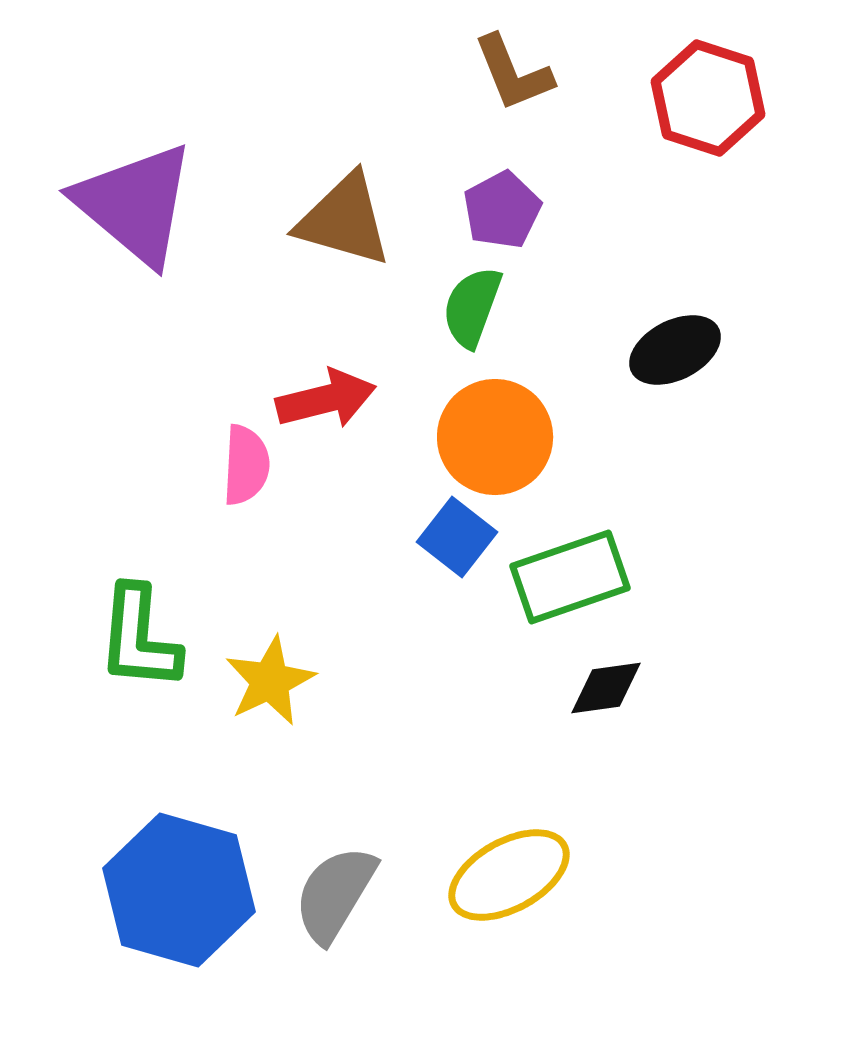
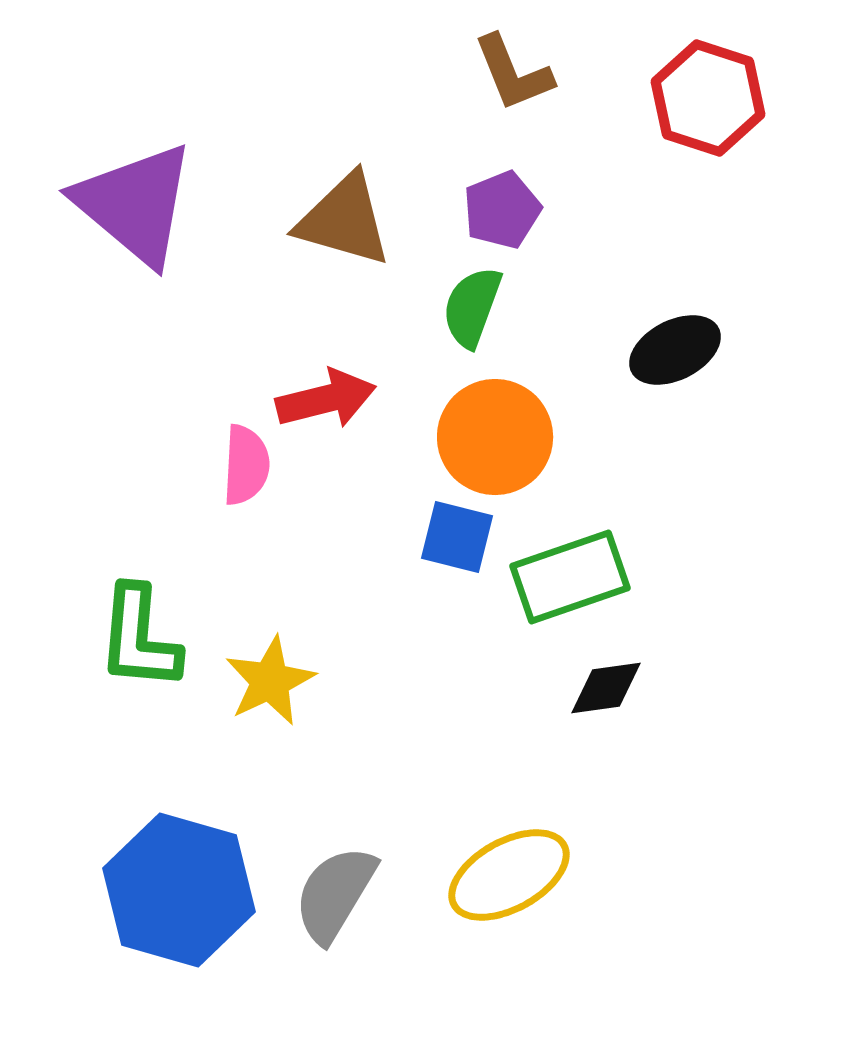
purple pentagon: rotated 6 degrees clockwise
blue square: rotated 24 degrees counterclockwise
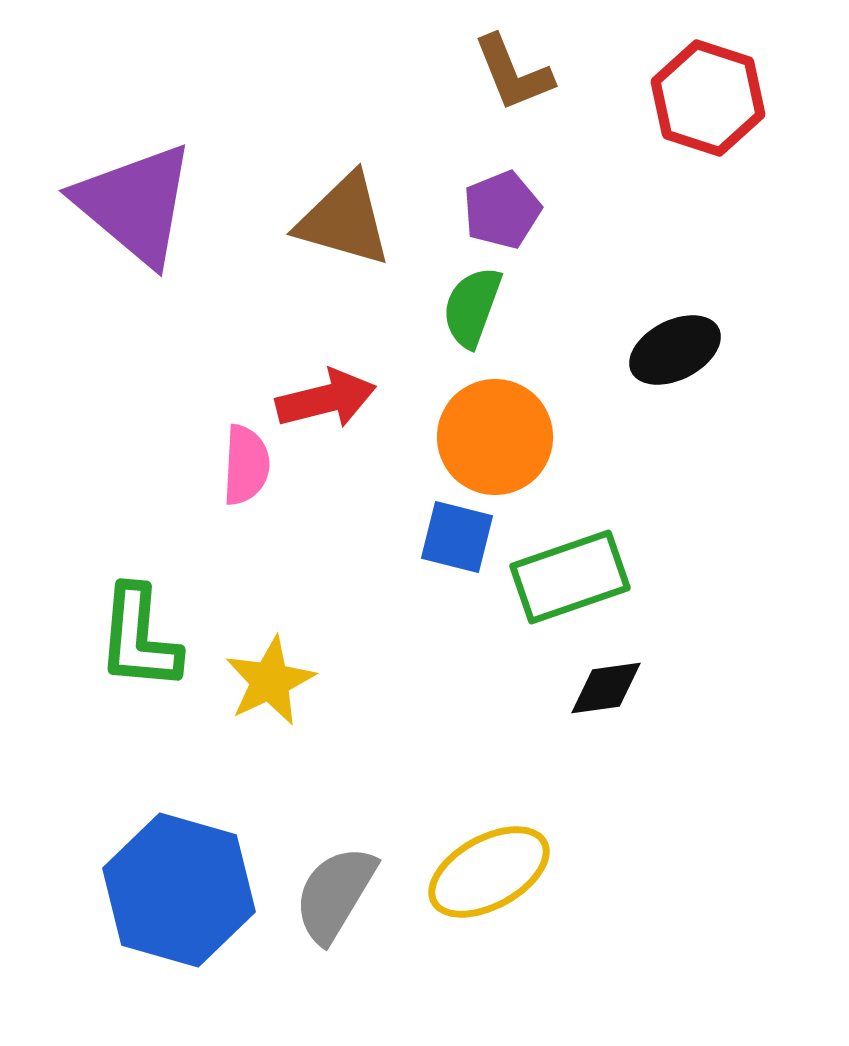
yellow ellipse: moved 20 px left, 3 px up
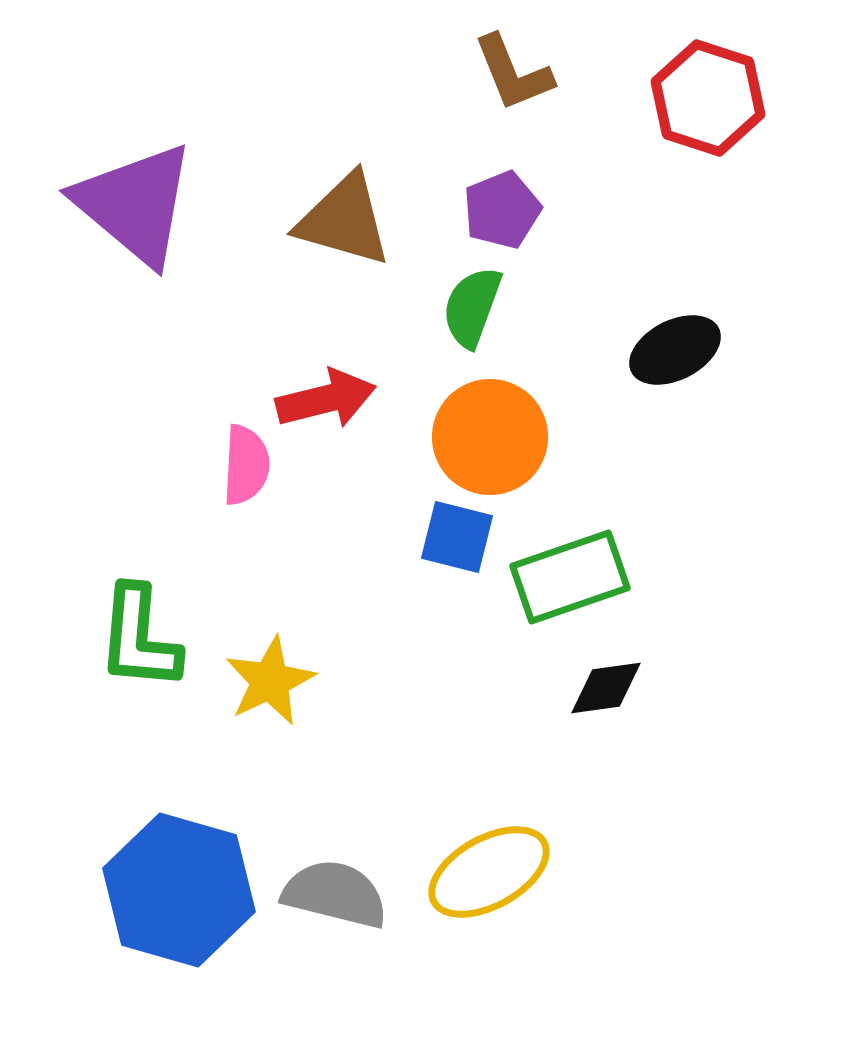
orange circle: moved 5 px left
gray semicircle: rotated 73 degrees clockwise
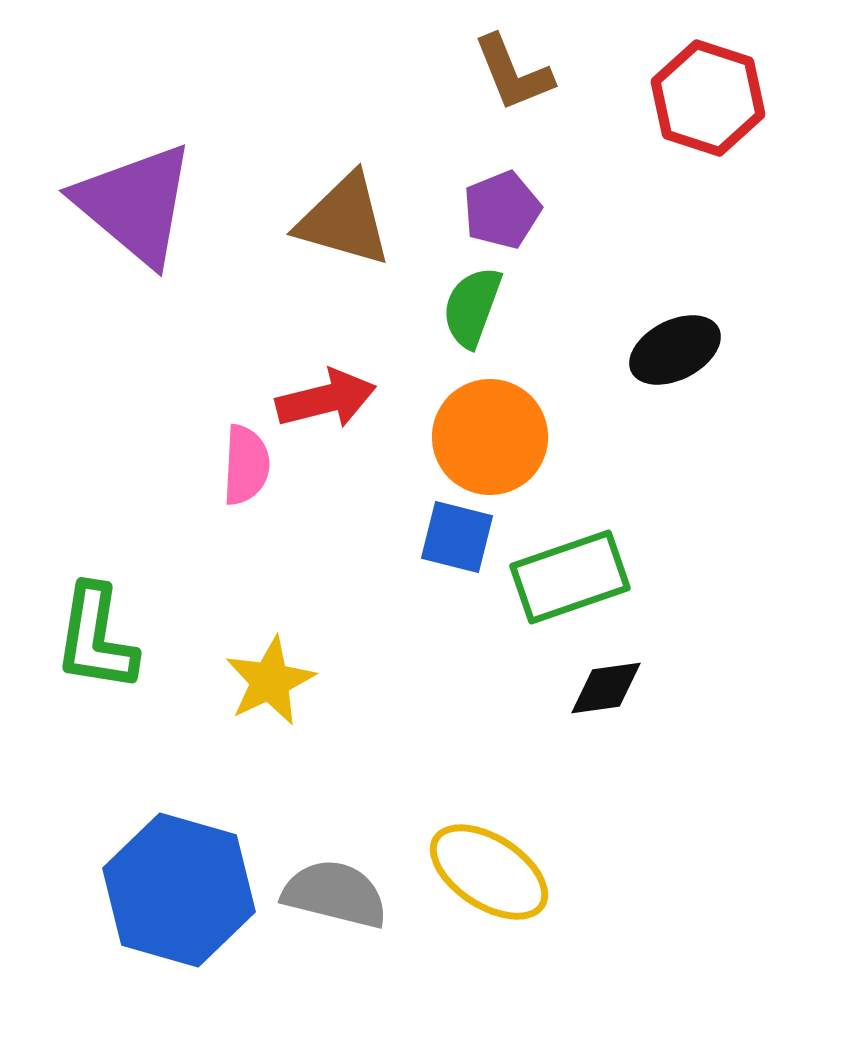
green L-shape: moved 43 px left; rotated 4 degrees clockwise
yellow ellipse: rotated 62 degrees clockwise
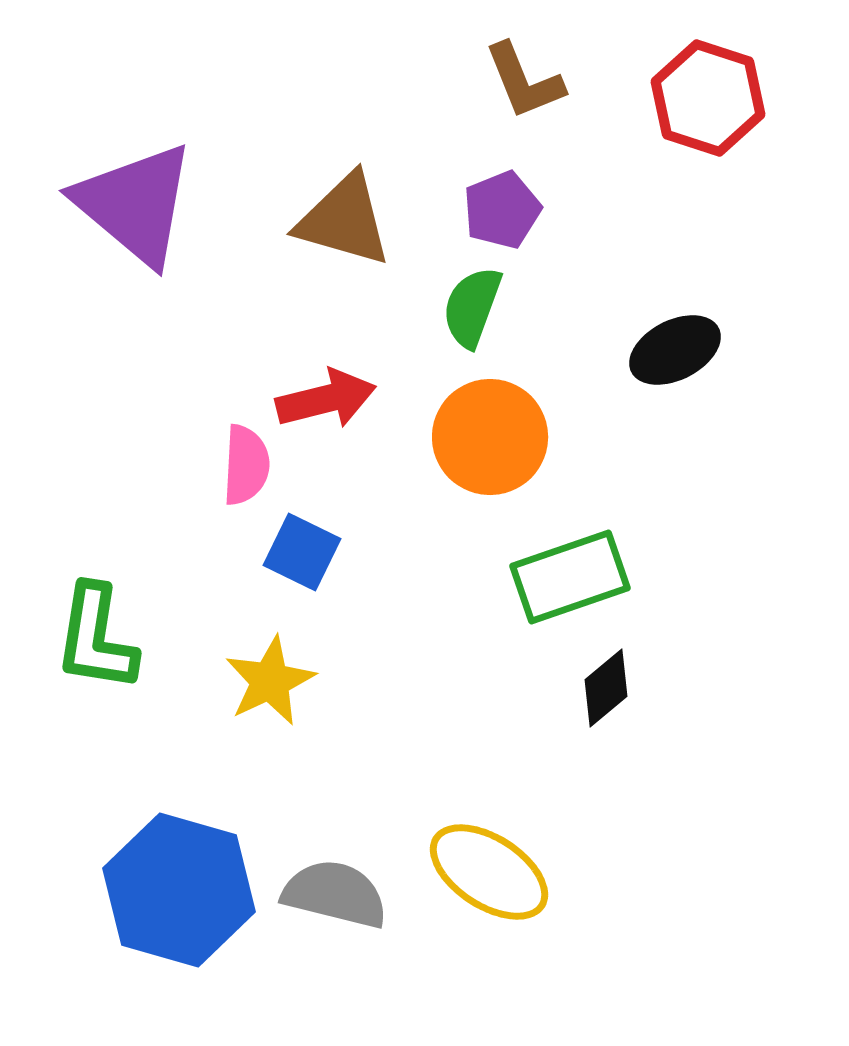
brown L-shape: moved 11 px right, 8 px down
blue square: moved 155 px left, 15 px down; rotated 12 degrees clockwise
black diamond: rotated 32 degrees counterclockwise
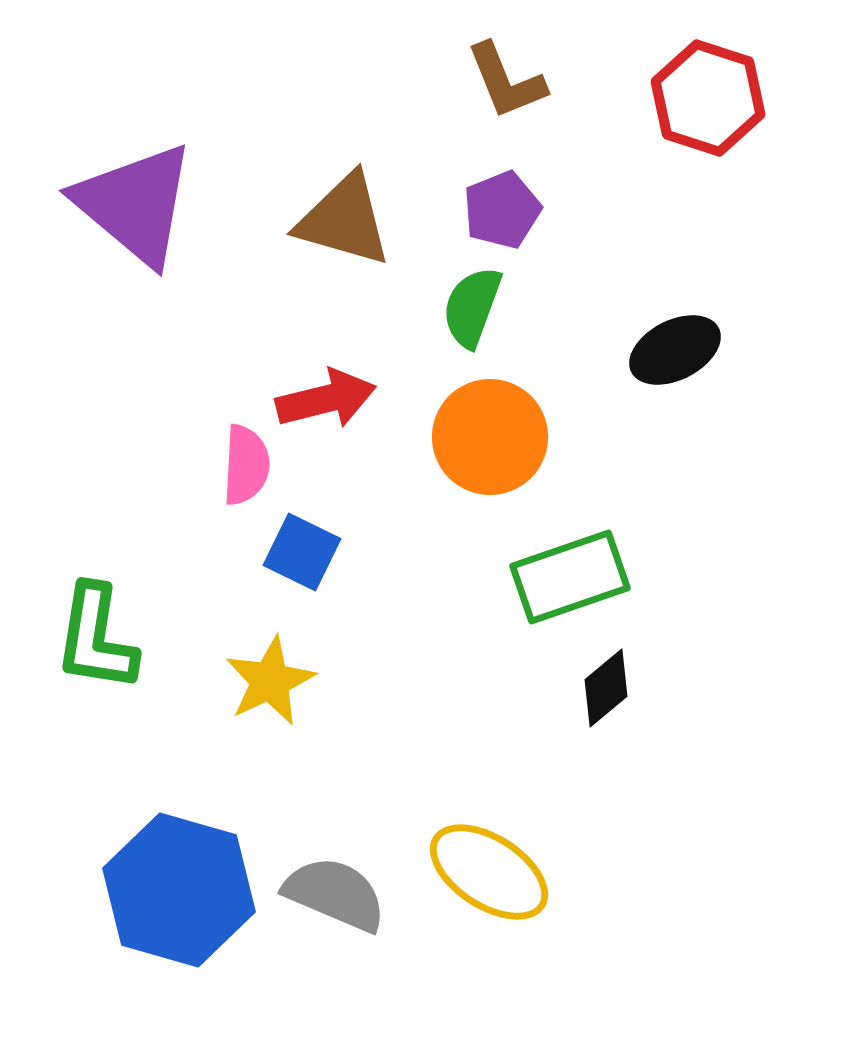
brown L-shape: moved 18 px left
gray semicircle: rotated 9 degrees clockwise
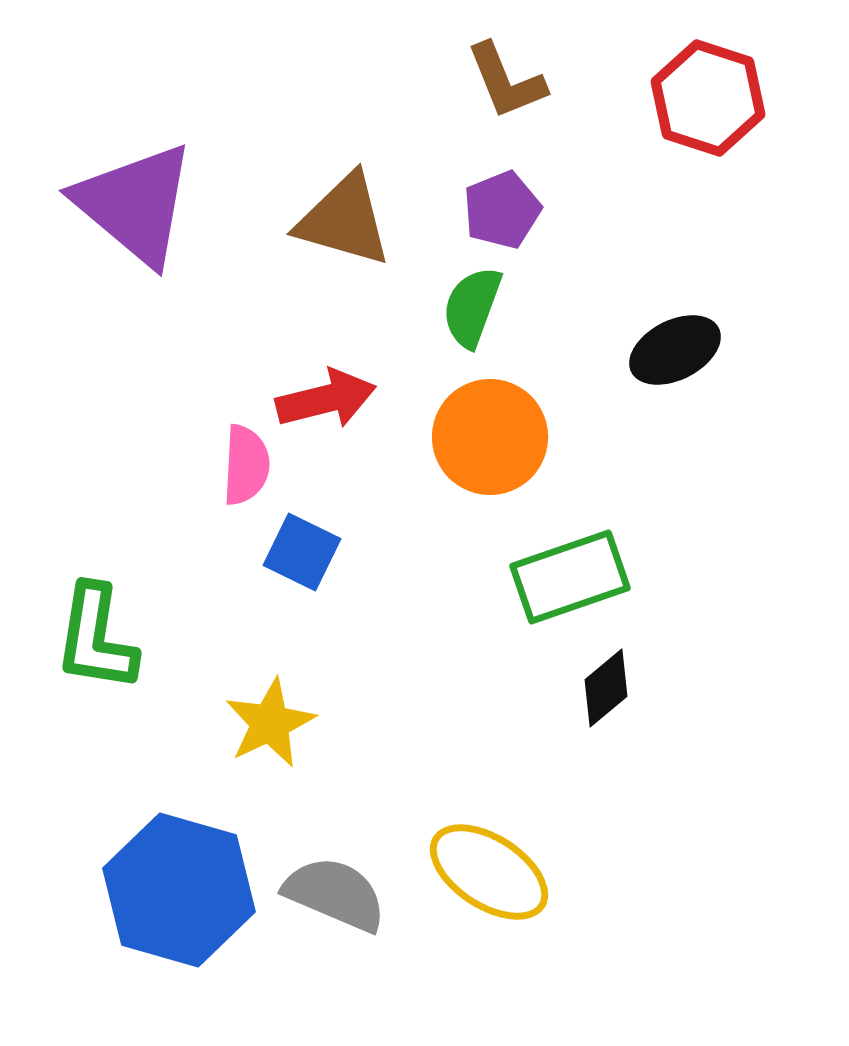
yellow star: moved 42 px down
